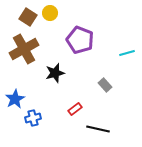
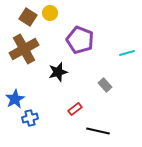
black star: moved 3 px right, 1 px up
blue cross: moved 3 px left
black line: moved 2 px down
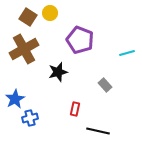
red rectangle: rotated 40 degrees counterclockwise
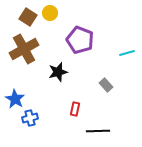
gray rectangle: moved 1 px right
blue star: rotated 12 degrees counterclockwise
black line: rotated 15 degrees counterclockwise
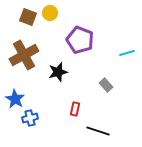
brown square: rotated 12 degrees counterclockwise
brown cross: moved 6 px down
black line: rotated 20 degrees clockwise
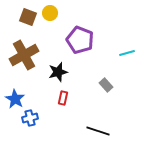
red rectangle: moved 12 px left, 11 px up
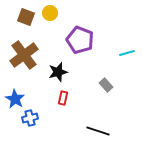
brown square: moved 2 px left
brown cross: rotated 8 degrees counterclockwise
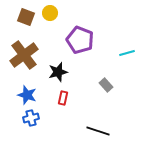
blue star: moved 12 px right, 4 px up; rotated 12 degrees counterclockwise
blue cross: moved 1 px right
